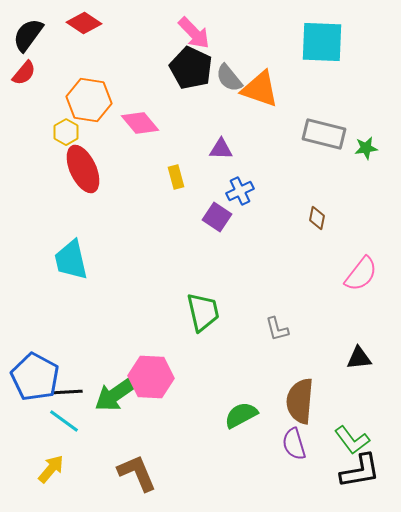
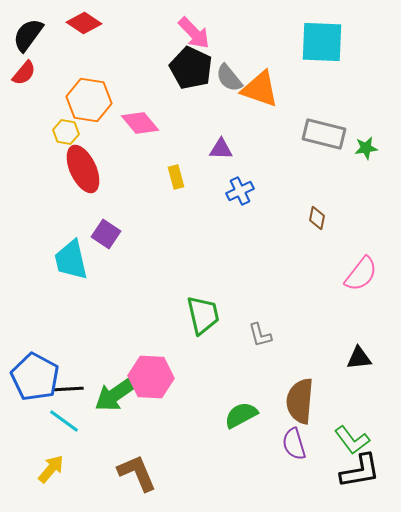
yellow hexagon: rotated 20 degrees counterclockwise
purple square: moved 111 px left, 17 px down
green trapezoid: moved 3 px down
gray L-shape: moved 17 px left, 6 px down
black line: moved 1 px right, 3 px up
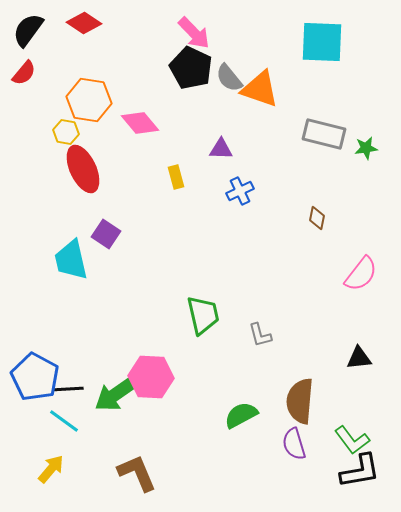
black semicircle: moved 5 px up
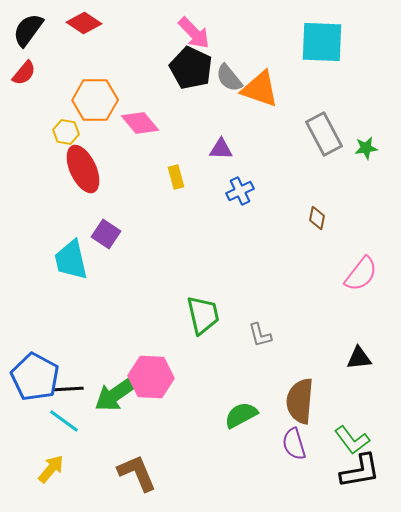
orange hexagon: moved 6 px right; rotated 9 degrees counterclockwise
gray rectangle: rotated 48 degrees clockwise
